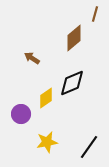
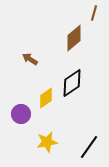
brown line: moved 1 px left, 1 px up
brown arrow: moved 2 px left, 1 px down
black diamond: rotated 12 degrees counterclockwise
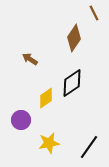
brown line: rotated 42 degrees counterclockwise
brown diamond: rotated 16 degrees counterclockwise
purple circle: moved 6 px down
yellow star: moved 2 px right, 1 px down
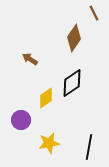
black line: rotated 25 degrees counterclockwise
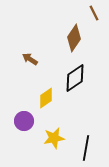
black diamond: moved 3 px right, 5 px up
purple circle: moved 3 px right, 1 px down
yellow star: moved 5 px right, 5 px up
black line: moved 3 px left, 1 px down
